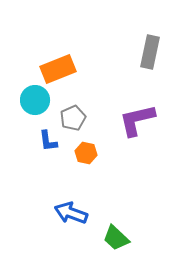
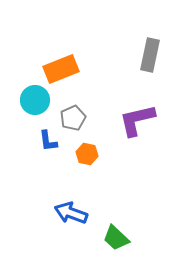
gray rectangle: moved 3 px down
orange rectangle: moved 3 px right
orange hexagon: moved 1 px right, 1 px down
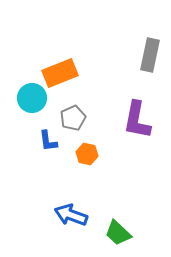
orange rectangle: moved 1 px left, 4 px down
cyan circle: moved 3 px left, 2 px up
purple L-shape: rotated 66 degrees counterclockwise
blue arrow: moved 2 px down
green trapezoid: moved 2 px right, 5 px up
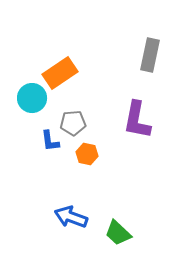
orange rectangle: rotated 12 degrees counterclockwise
gray pentagon: moved 5 px down; rotated 20 degrees clockwise
blue L-shape: moved 2 px right
blue arrow: moved 2 px down
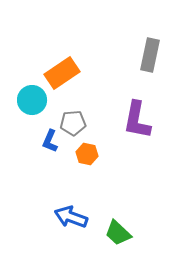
orange rectangle: moved 2 px right
cyan circle: moved 2 px down
blue L-shape: rotated 30 degrees clockwise
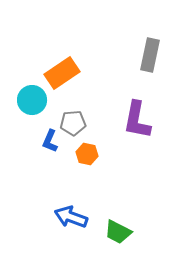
green trapezoid: moved 1 px up; rotated 16 degrees counterclockwise
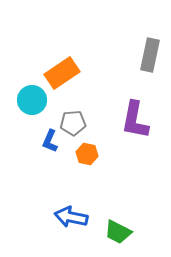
purple L-shape: moved 2 px left
blue arrow: rotated 8 degrees counterclockwise
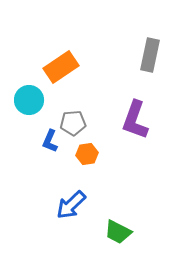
orange rectangle: moved 1 px left, 6 px up
cyan circle: moved 3 px left
purple L-shape: rotated 9 degrees clockwise
orange hexagon: rotated 20 degrees counterclockwise
blue arrow: moved 12 px up; rotated 56 degrees counterclockwise
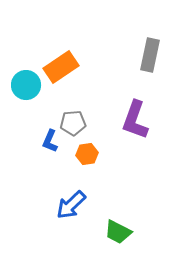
cyan circle: moved 3 px left, 15 px up
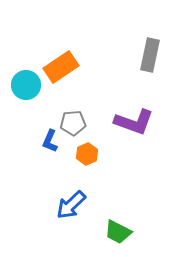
purple L-shape: moved 1 px left, 2 px down; rotated 90 degrees counterclockwise
orange hexagon: rotated 15 degrees counterclockwise
